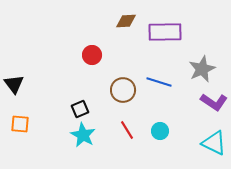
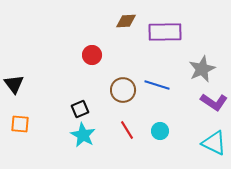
blue line: moved 2 px left, 3 px down
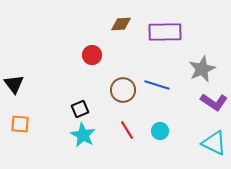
brown diamond: moved 5 px left, 3 px down
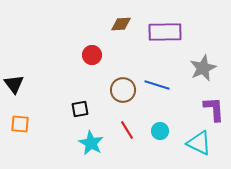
gray star: moved 1 px right, 1 px up
purple L-shape: moved 7 px down; rotated 128 degrees counterclockwise
black square: rotated 12 degrees clockwise
cyan star: moved 8 px right, 8 px down
cyan triangle: moved 15 px left
